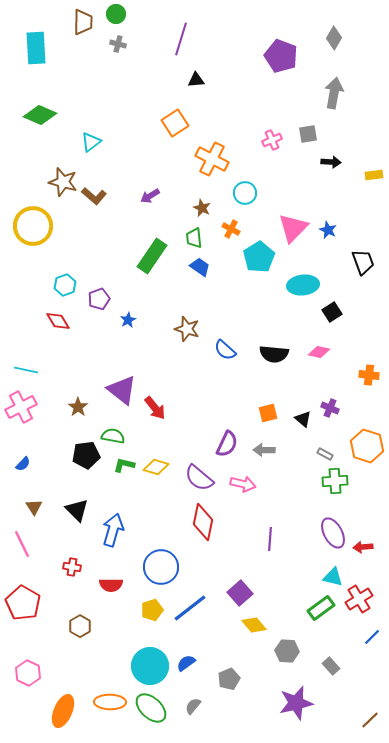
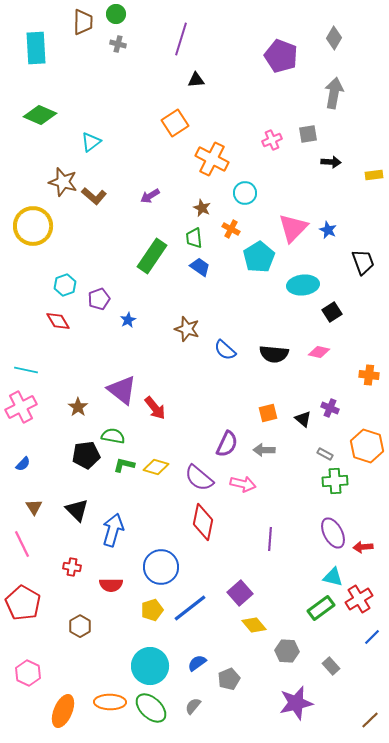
blue semicircle at (186, 663): moved 11 px right
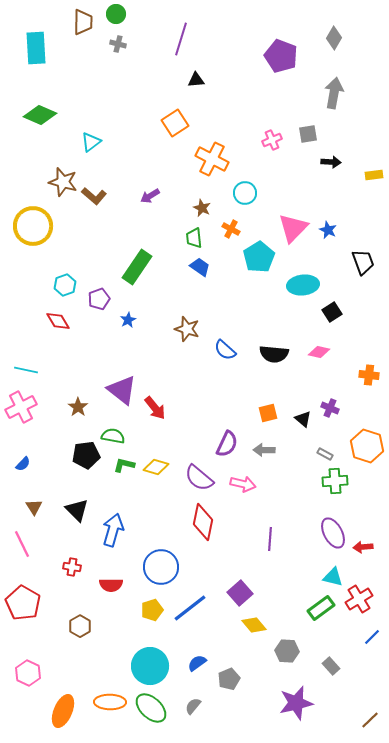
green rectangle at (152, 256): moved 15 px left, 11 px down
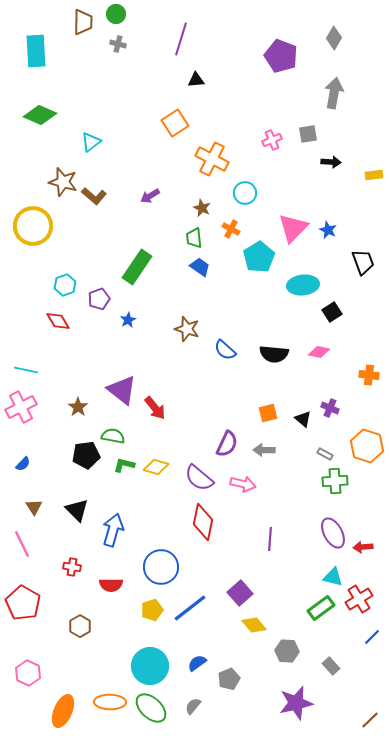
cyan rectangle at (36, 48): moved 3 px down
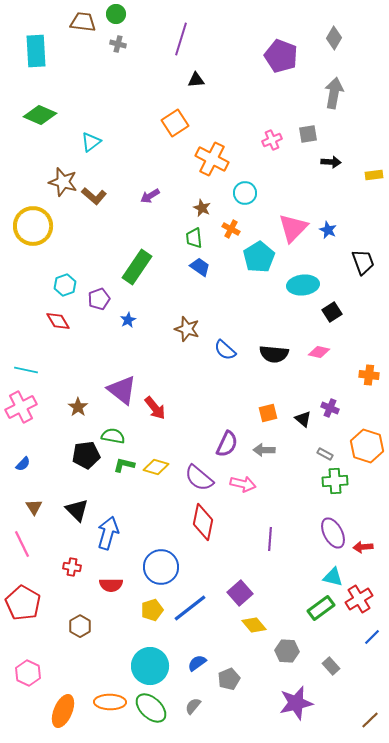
brown trapezoid at (83, 22): rotated 84 degrees counterclockwise
blue arrow at (113, 530): moved 5 px left, 3 px down
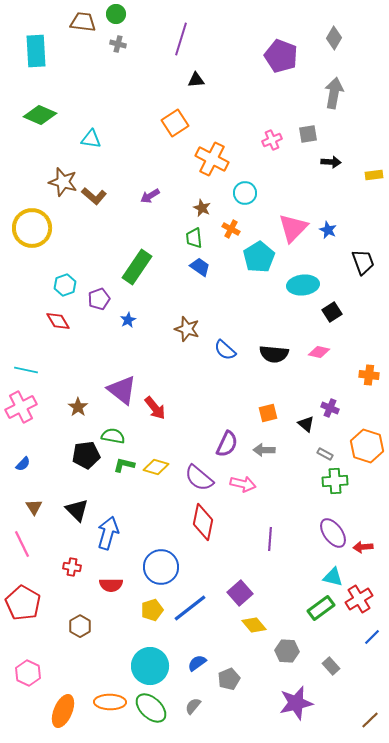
cyan triangle at (91, 142): moved 3 px up; rotated 45 degrees clockwise
yellow circle at (33, 226): moved 1 px left, 2 px down
black triangle at (303, 419): moved 3 px right, 5 px down
purple ellipse at (333, 533): rotated 8 degrees counterclockwise
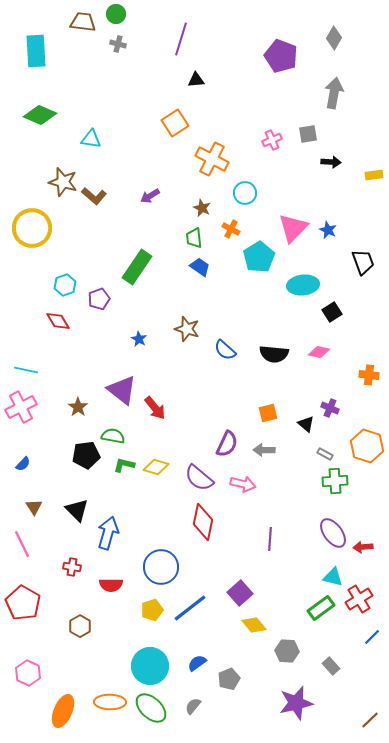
blue star at (128, 320): moved 11 px right, 19 px down; rotated 14 degrees counterclockwise
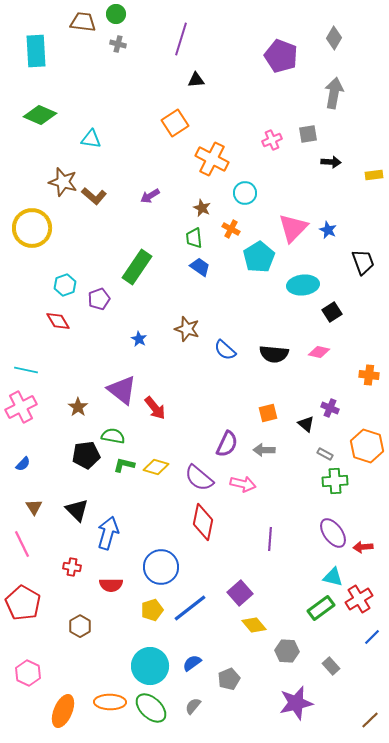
blue semicircle at (197, 663): moved 5 px left
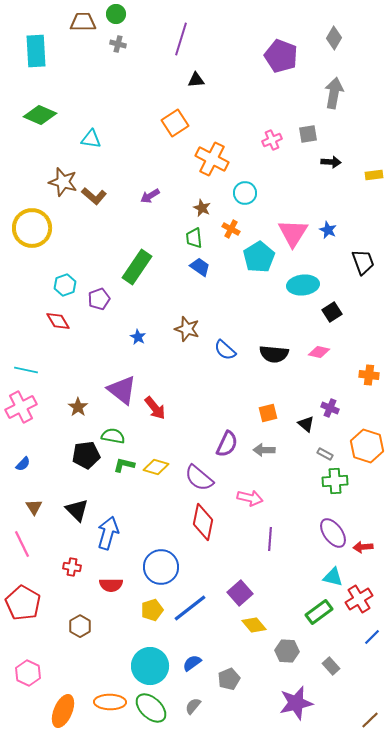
brown trapezoid at (83, 22): rotated 8 degrees counterclockwise
pink triangle at (293, 228): moved 5 px down; rotated 12 degrees counterclockwise
blue star at (139, 339): moved 1 px left, 2 px up
pink arrow at (243, 484): moved 7 px right, 14 px down
green rectangle at (321, 608): moved 2 px left, 4 px down
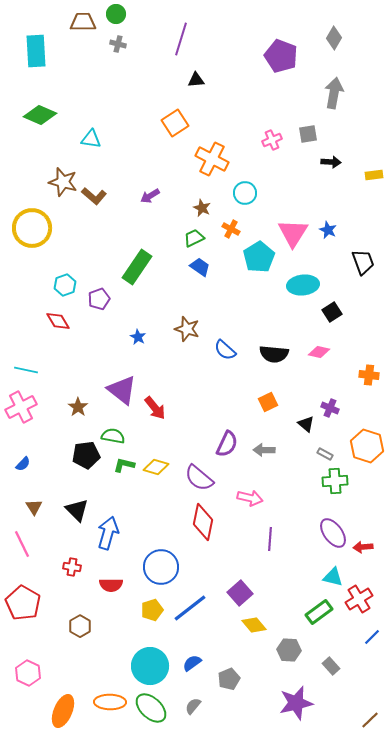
green trapezoid at (194, 238): rotated 70 degrees clockwise
orange square at (268, 413): moved 11 px up; rotated 12 degrees counterclockwise
gray hexagon at (287, 651): moved 2 px right, 1 px up
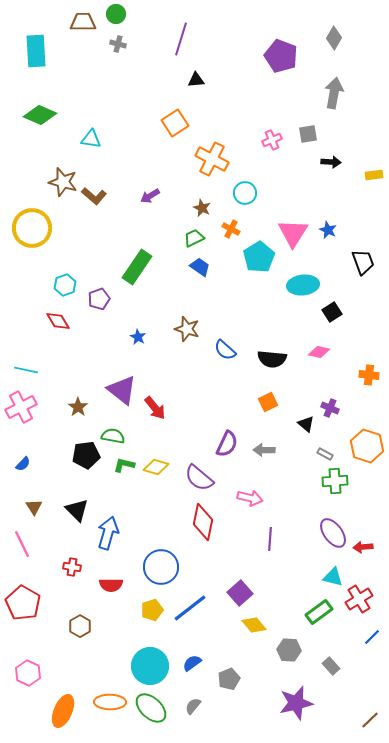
black semicircle at (274, 354): moved 2 px left, 5 px down
